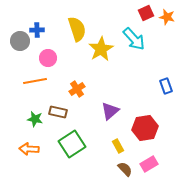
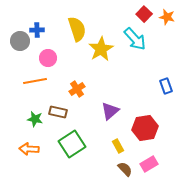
red square: moved 2 px left, 1 px down; rotated 21 degrees counterclockwise
cyan arrow: moved 1 px right
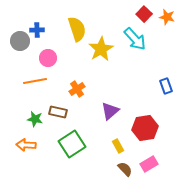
orange arrow: moved 3 px left, 4 px up
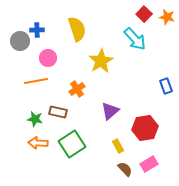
yellow star: moved 12 px down
orange line: moved 1 px right
orange arrow: moved 12 px right, 2 px up
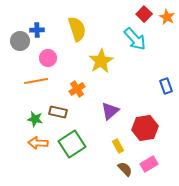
orange star: rotated 14 degrees clockwise
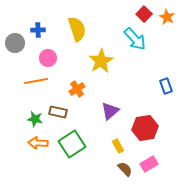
blue cross: moved 1 px right
gray circle: moved 5 px left, 2 px down
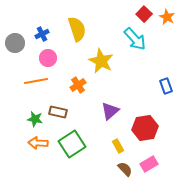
blue cross: moved 4 px right, 4 px down; rotated 24 degrees counterclockwise
yellow star: rotated 15 degrees counterclockwise
orange cross: moved 1 px right, 4 px up
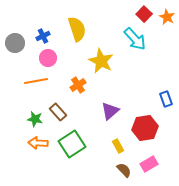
blue cross: moved 1 px right, 2 px down
blue rectangle: moved 13 px down
brown rectangle: rotated 36 degrees clockwise
brown semicircle: moved 1 px left, 1 px down
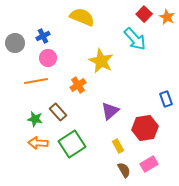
yellow semicircle: moved 5 px right, 12 px up; rotated 50 degrees counterclockwise
brown semicircle: rotated 14 degrees clockwise
